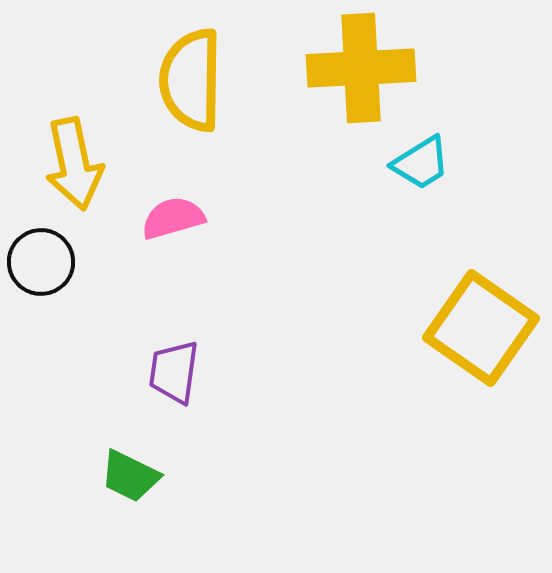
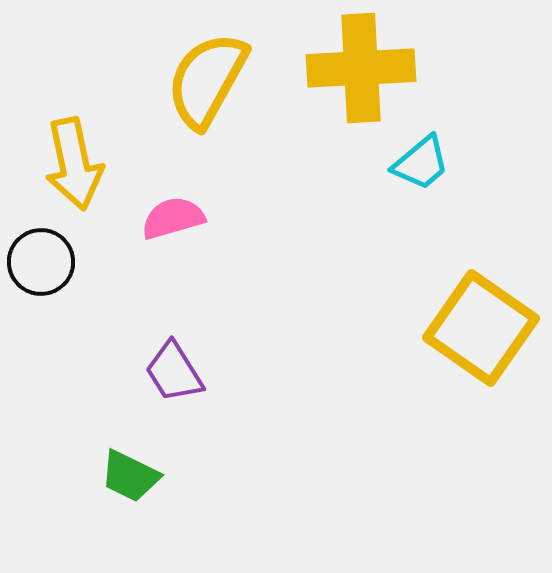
yellow semicircle: moved 16 px right; rotated 28 degrees clockwise
cyan trapezoid: rotated 8 degrees counterclockwise
purple trapezoid: rotated 40 degrees counterclockwise
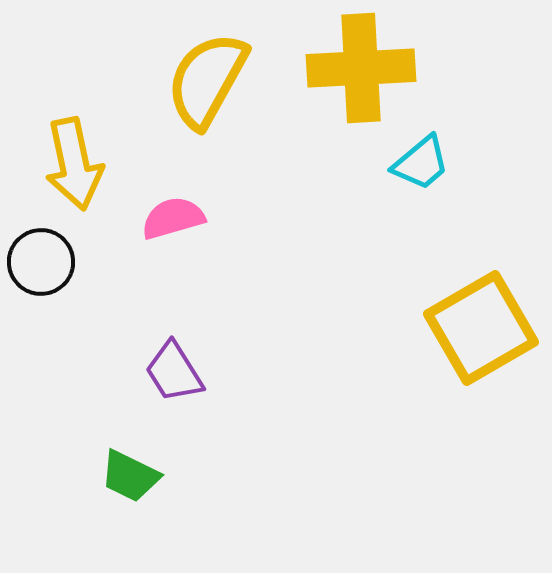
yellow square: rotated 25 degrees clockwise
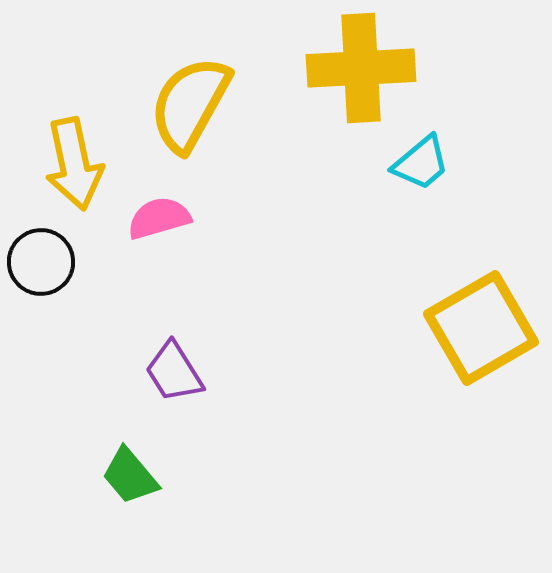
yellow semicircle: moved 17 px left, 24 px down
pink semicircle: moved 14 px left
green trapezoid: rotated 24 degrees clockwise
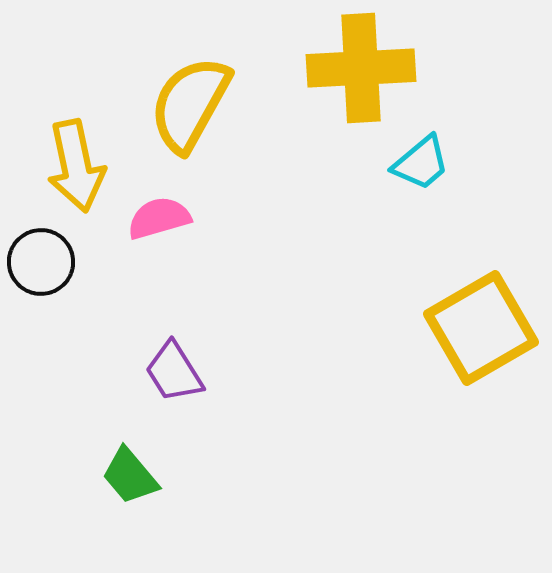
yellow arrow: moved 2 px right, 2 px down
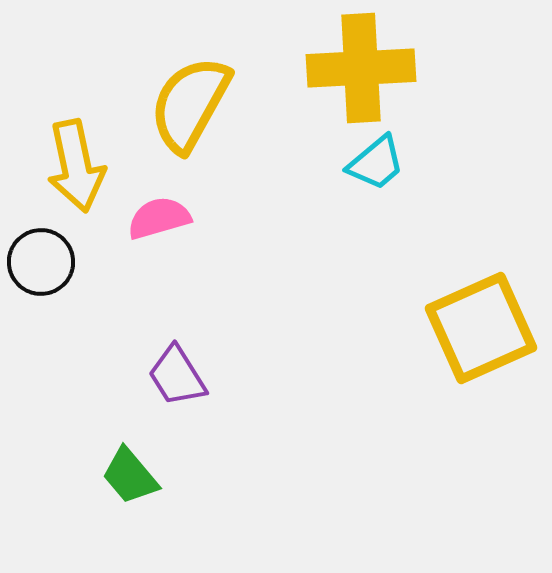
cyan trapezoid: moved 45 px left
yellow square: rotated 6 degrees clockwise
purple trapezoid: moved 3 px right, 4 px down
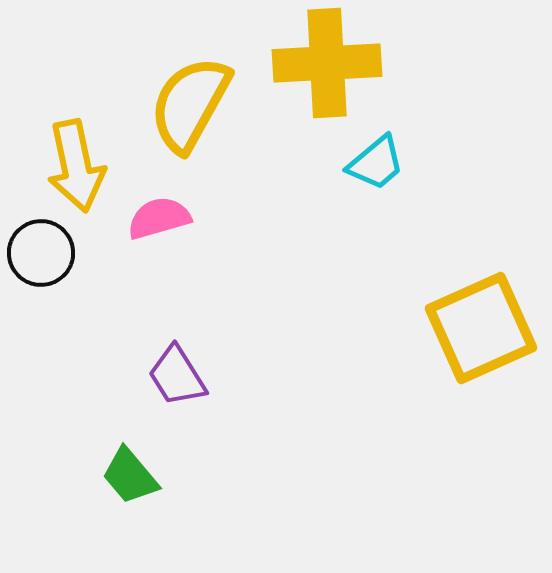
yellow cross: moved 34 px left, 5 px up
black circle: moved 9 px up
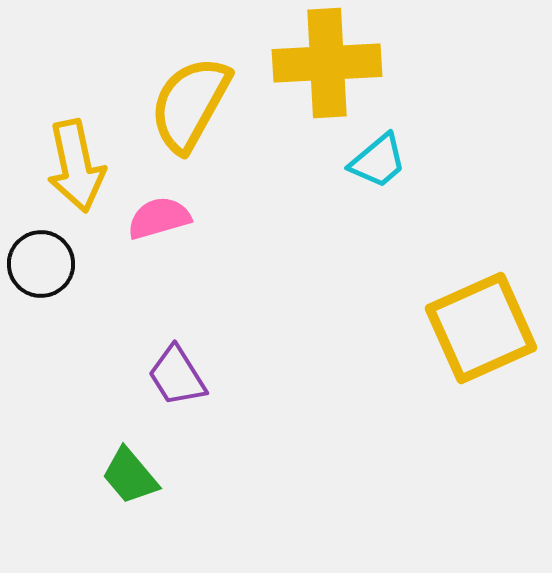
cyan trapezoid: moved 2 px right, 2 px up
black circle: moved 11 px down
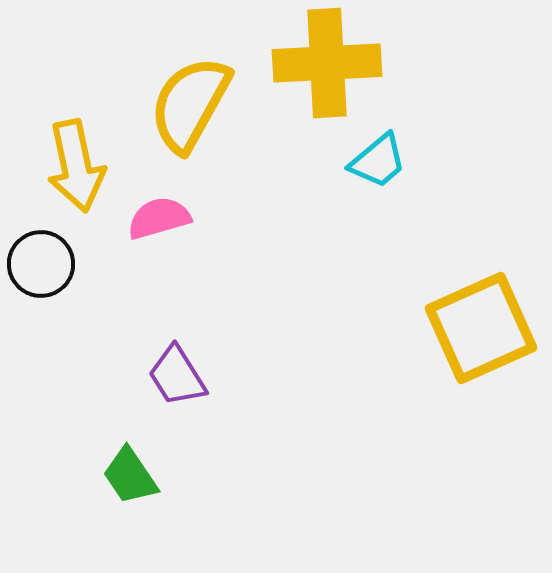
green trapezoid: rotated 6 degrees clockwise
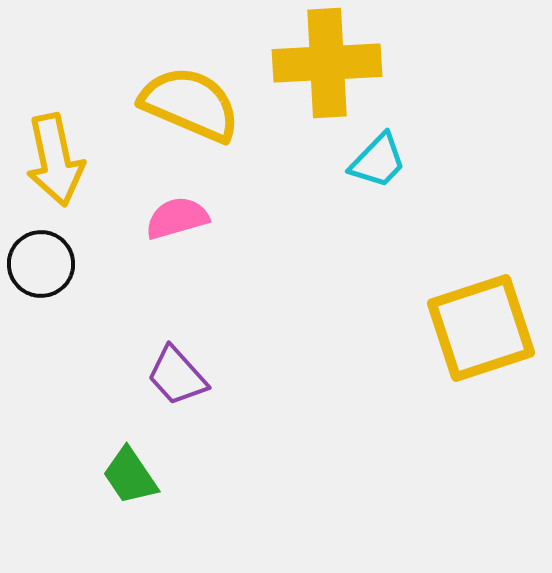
yellow semicircle: rotated 84 degrees clockwise
cyan trapezoid: rotated 6 degrees counterclockwise
yellow arrow: moved 21 px left, 6 px up
pink semicircle: moved 18 px right
yellow square: rotated 6 degrees clockwise
purple trapezoid: rotated 10 degrees counterclockwise
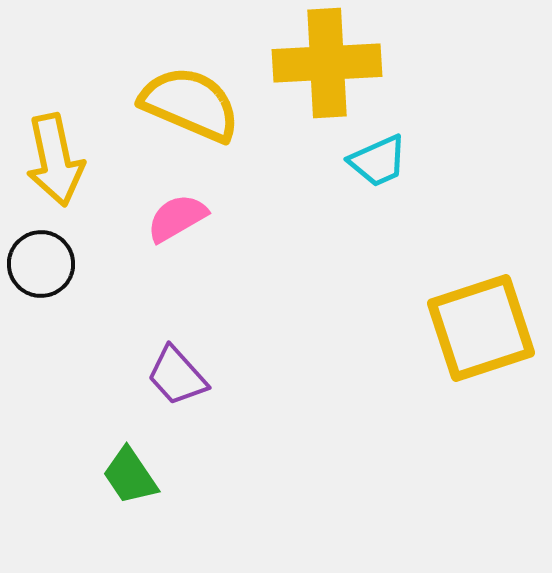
cyan trapezoid: rotated 22 degrees clockwise
pink semicircle: rotated 14 degrees counterclockwise
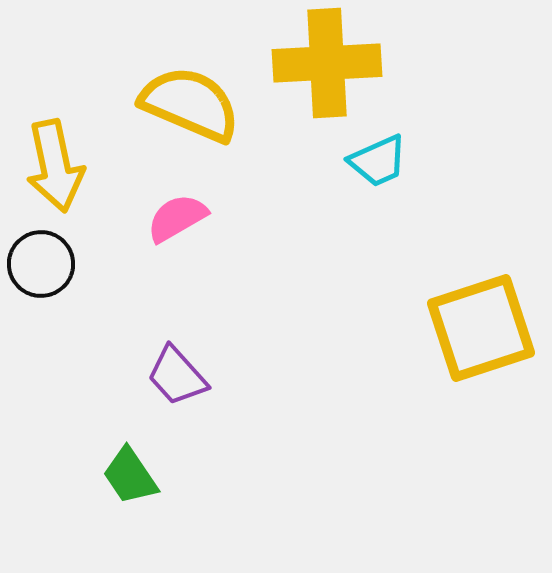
yellow arrow: moved 6 px down
